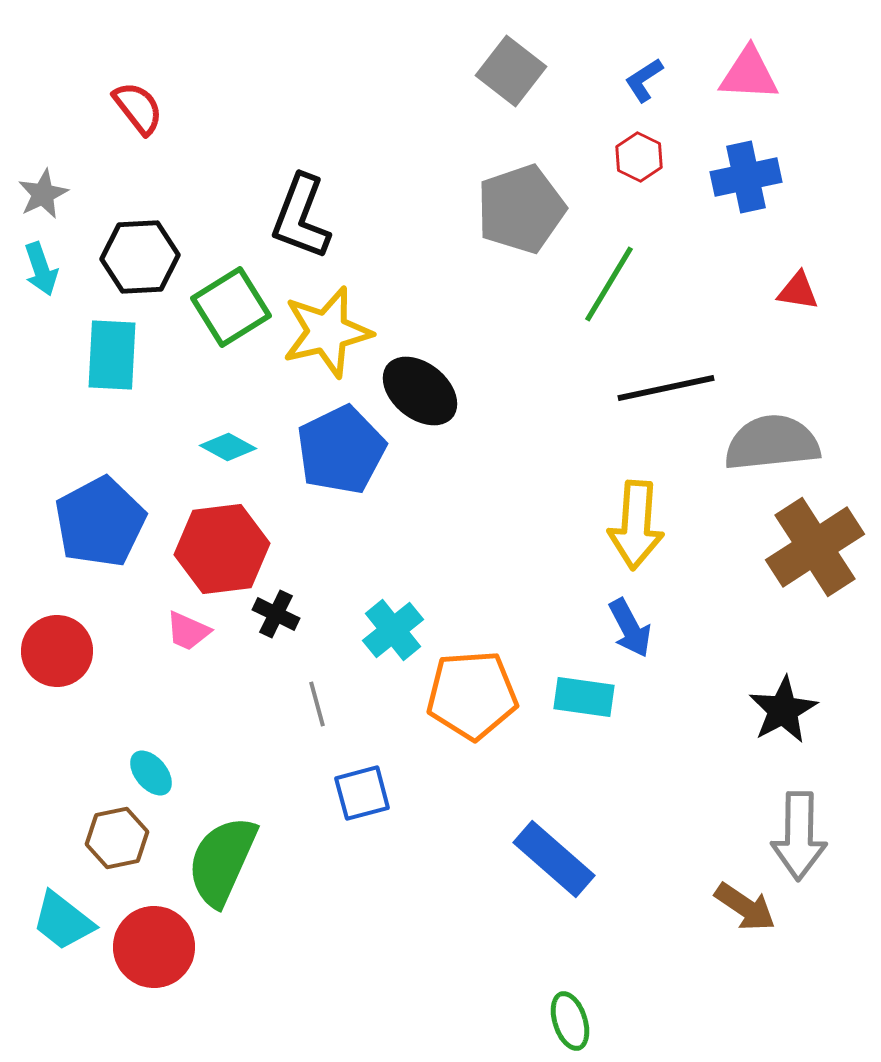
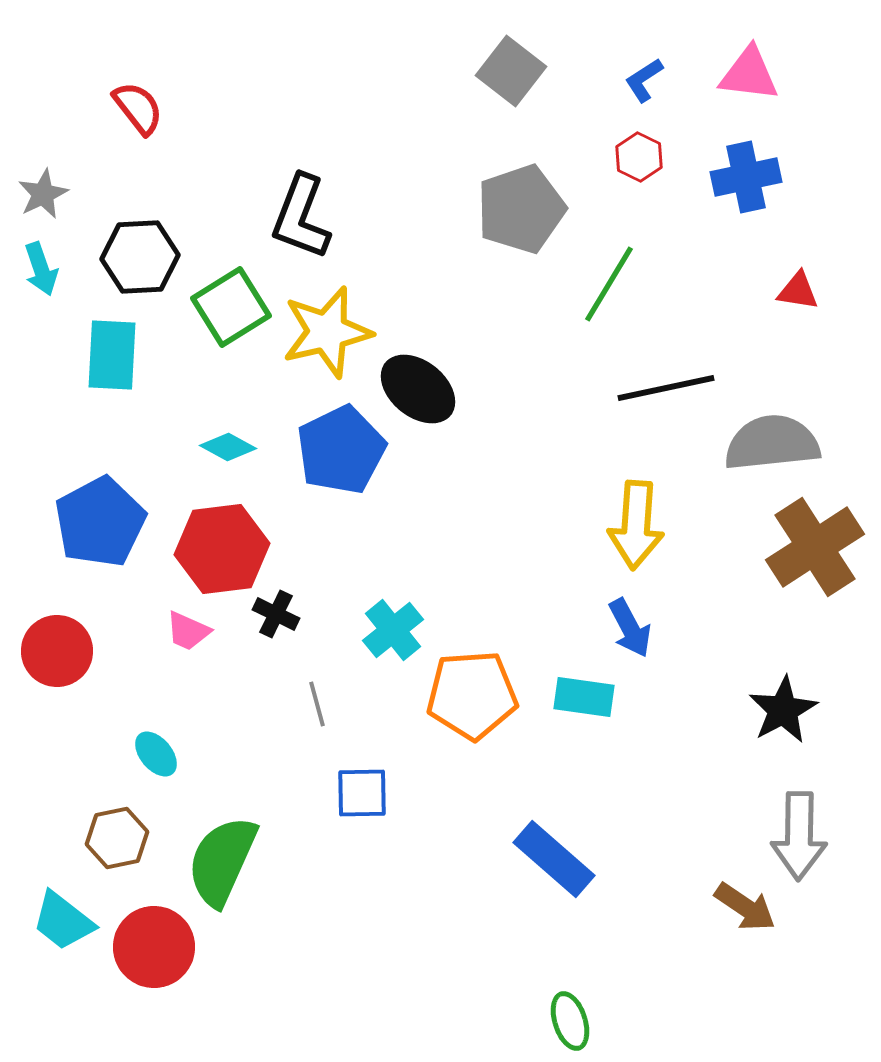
pink triangle at (749, 74): rotated 4 degrees clockwise
black ellipse at (420, 391): moved 2 px left, 2 px up
cyan ellipse at (151, 773): moved 5 px right, 19 px up
blue square at (362, 793): rotated 14 degrees clockwise
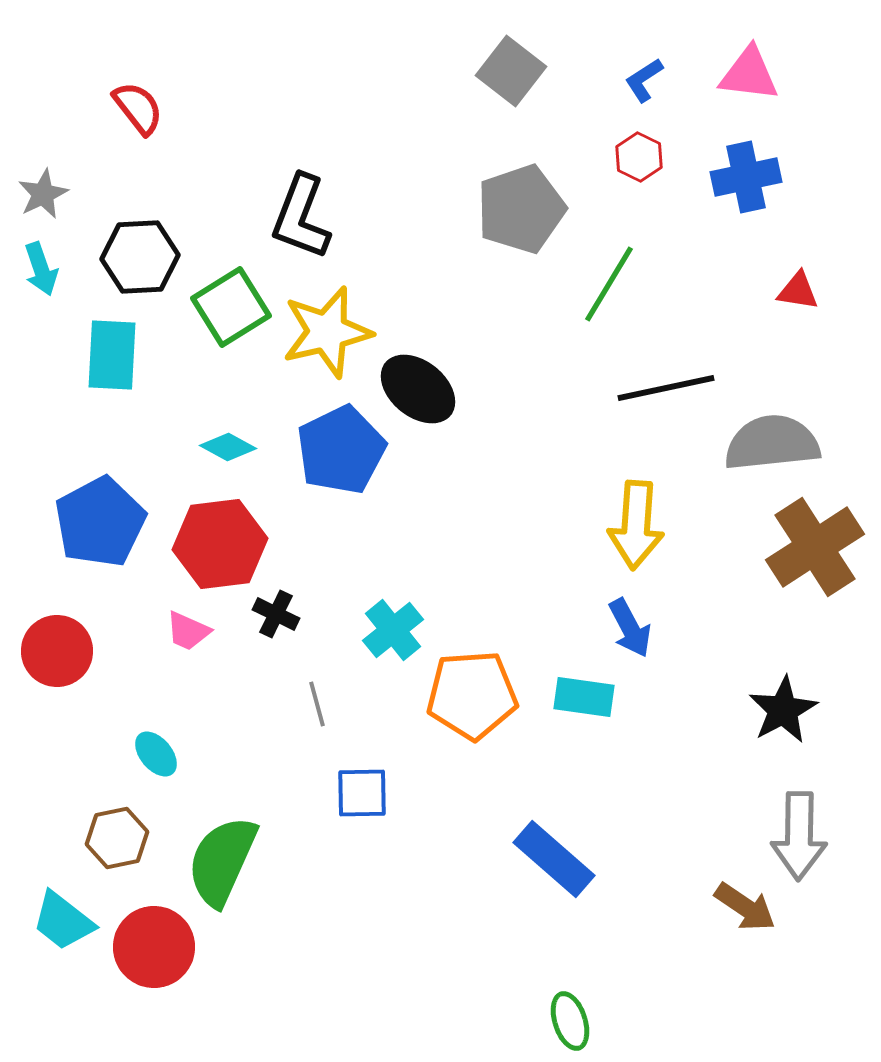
red hexagon at (222, 549): moved 2 px left, 5 px up
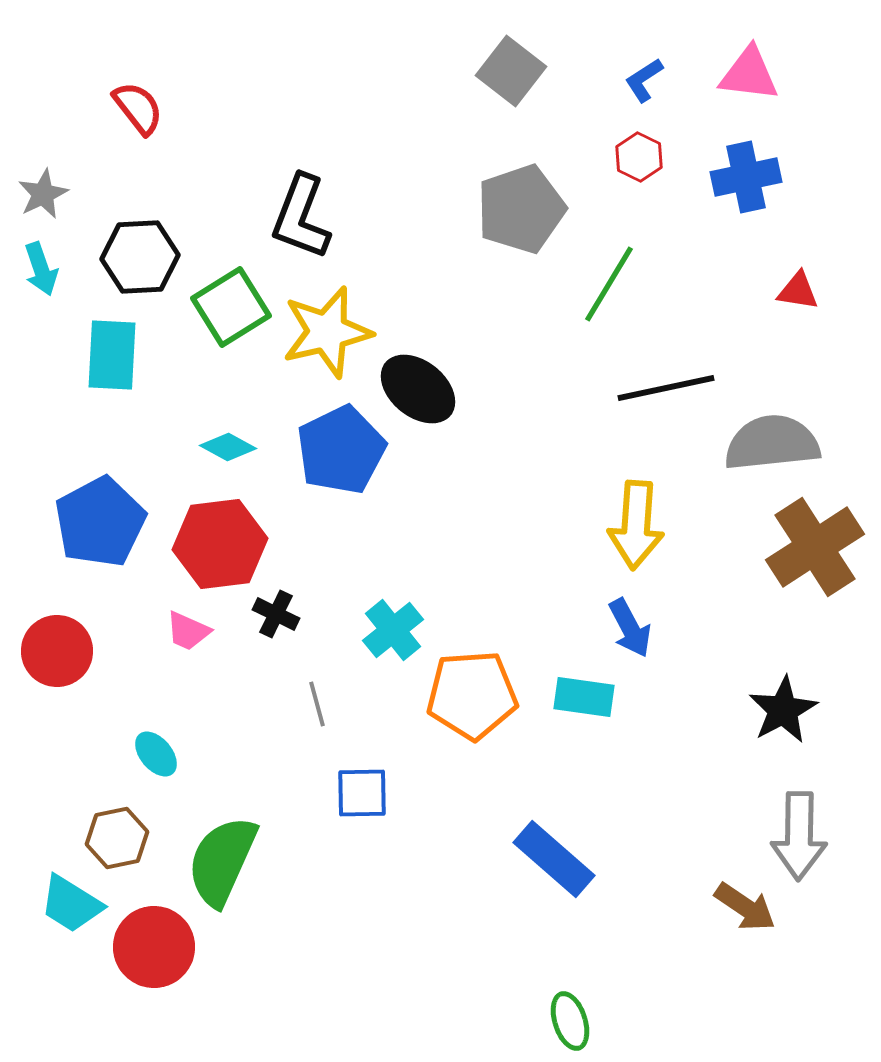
cyan trapezoid at (63, 921): moved 8 px right, 17 px up; rotated 6 degrees counterclockwise
